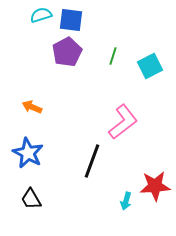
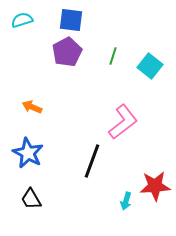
cyan semicircle: moved 19 px left, 5 px down
cyan square: rotated 25 degrees counterclockwise
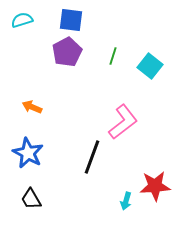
black line: moved 4 px up
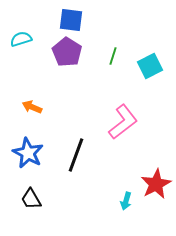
cyan semicircle: moved 1 px left, 19 px down
purple pentagon: rotated 12 degrees counterclockwise
cyan square: rotated 25 degrees clockwise
black line: moved 16 px left, 2 px up
red star: moved 1 px right, 2 px up; rotated 24 degrees counterclockwise
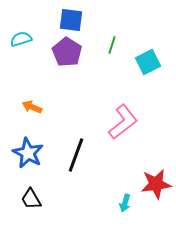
green line: moved 1 px left, 11 px up
cyan square: moved 2 px left, 4 px up
red star: rotated 20 degrees clockwise
cyan arrow: moved 1 px left, 2 px down
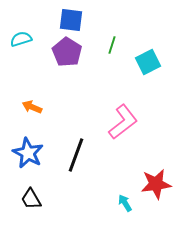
cyan arrow: rotated 132 degrees clockwise
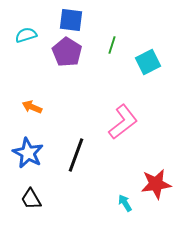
cyan semicircle: moved 5 px right, 4 px up
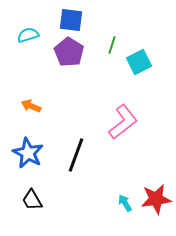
cyan semicircle: moved 2 px right
purple pentagon: moved 2 px right
cyan square: moved 9 px left
orange arrow: moved 1 px left, 1 px up
red star: moved 15 px down
black trapezoid: moved 1 px right, 1 px down
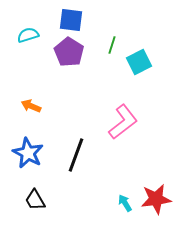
black trapezoid: moved 3 px right
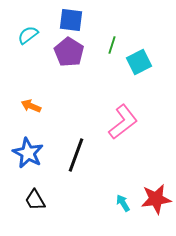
cyan semicircle: rotated 20 degrees counterclockwise
cyan arrow: moved 2 px left
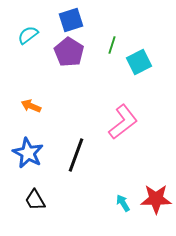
blue square: rotated 25 degrees counterclockwise
red star: rotated 8 degrees clockwise
